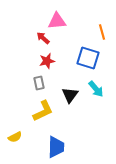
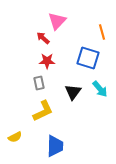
pink triangle: rotated 42 degrees counterclockwise
red star: rotated 14 degrees clockwise
cyan arrow: moved 4 px right
black triangle: moved 3 px right, 3 px up
blue trapezoid: moved 1 px left, 1 px up
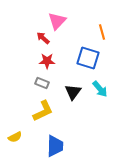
gray rectangle: moved 3 px right; rotated 56 degrees counterclockwise
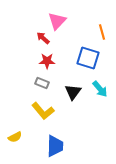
yellow L-shape: rotated 75 degrees clockwise
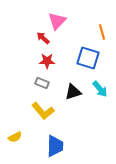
black triangle: rotated 36 degrees clockwise
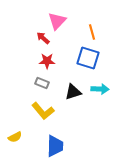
orange line: moved 10 px left
cyan arrow: rotated 48 degrees counterclockwise
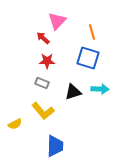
yellow semicircle: moved 13 px up
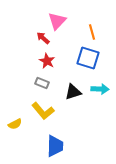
red star: rotated 28 degrees clockwise
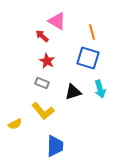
pink triangle: rotated 42 degrees counterclockwise
red arrow: moved 1 px left, 2 px up
cyan arrow: rotated 72 degrees clockwise
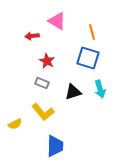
red arrow: moved 10 px left; rotated 48 degrees counterclockwise
yellow L-shape: moved 1 px down
